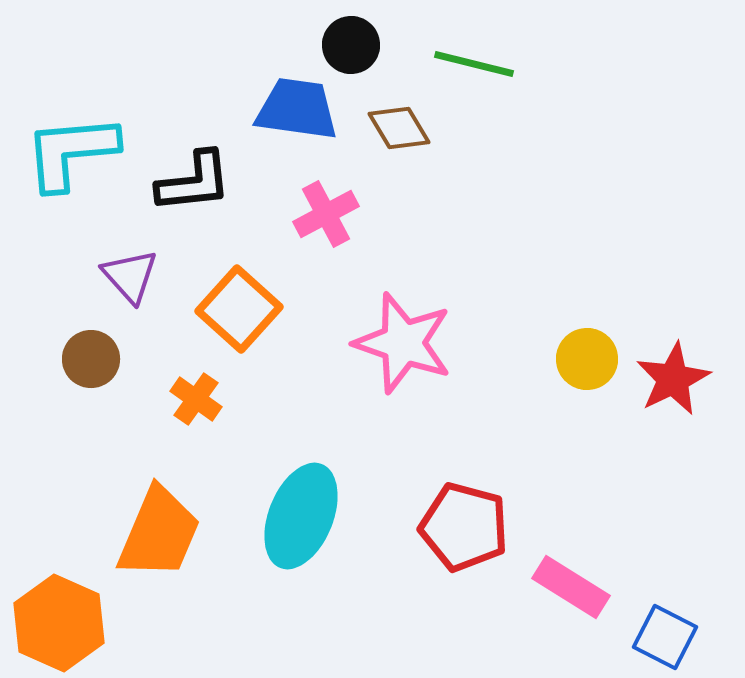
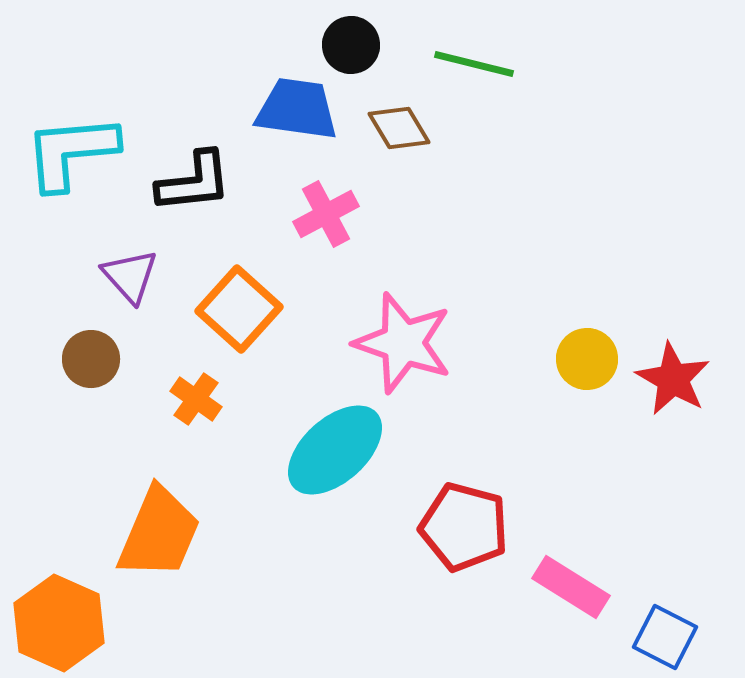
red star: rotated 16 degrees counterclockwise
cyan ellipse: moved 34 px right, 66 px up; rotated 26 degrees clockwise
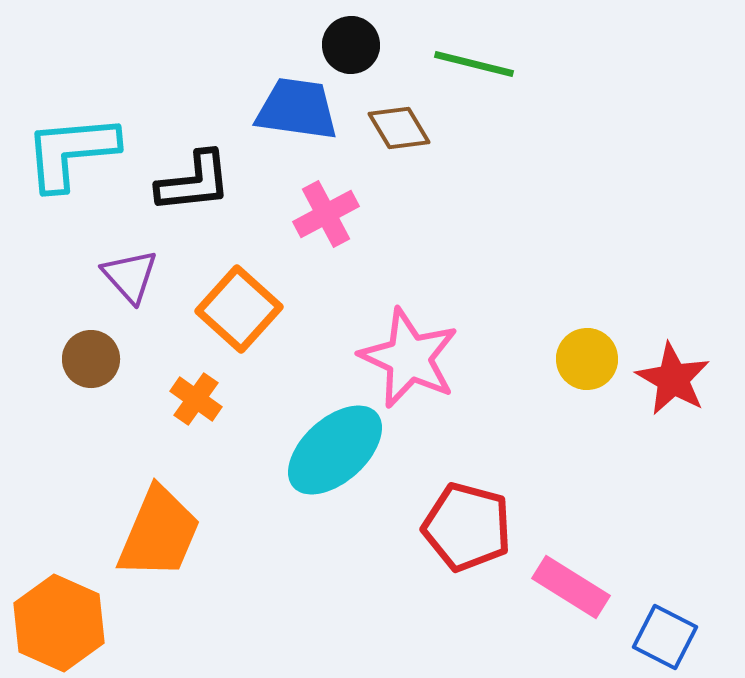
pink star: moved 6 px right, 15 px down; rotated 6 degrees clockwise
red pentagon: moved 3 px right
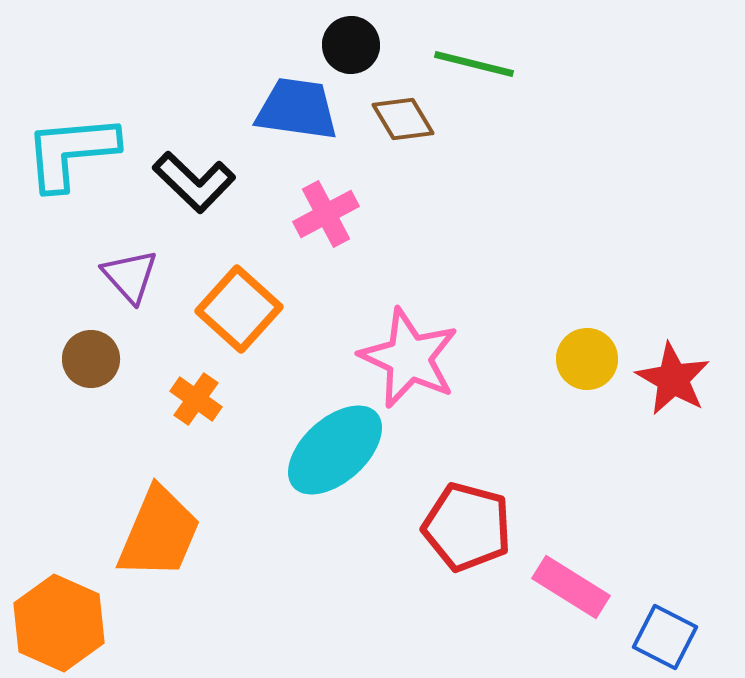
brown diamond: moved 4 px right, 9 px up
black L-shape: rotated 50 degrees clockwise
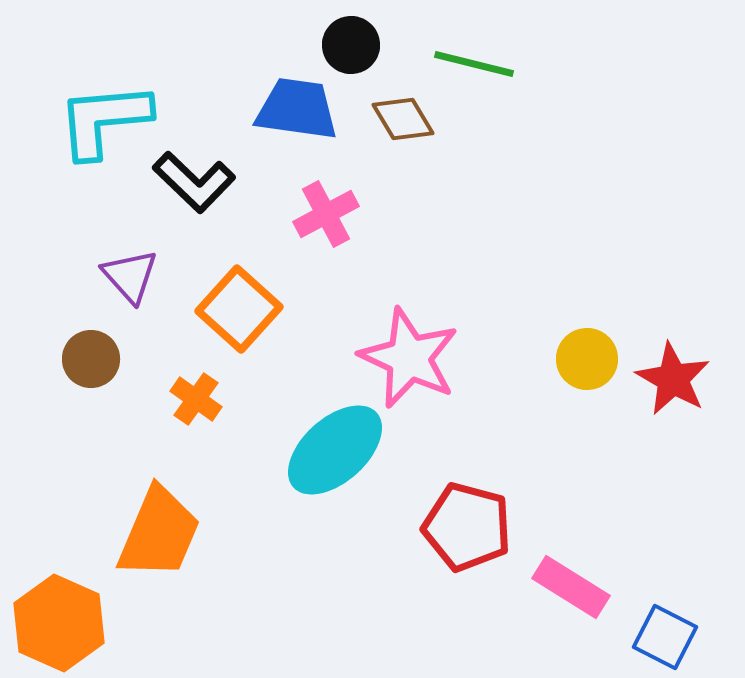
cyan L-shape: moved 33 px right, 32 px up
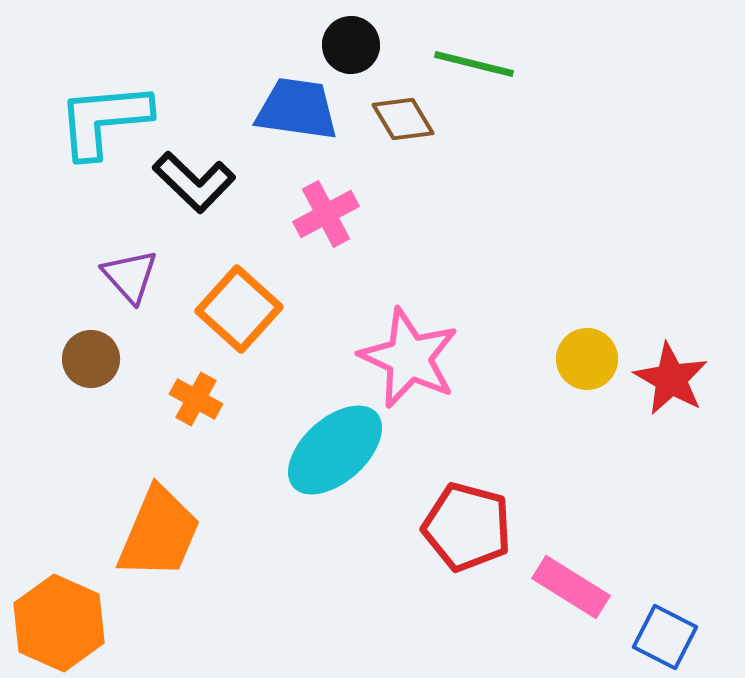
red star: moved 2 px left
orange cross: rotated 6 degrees counterclockwise
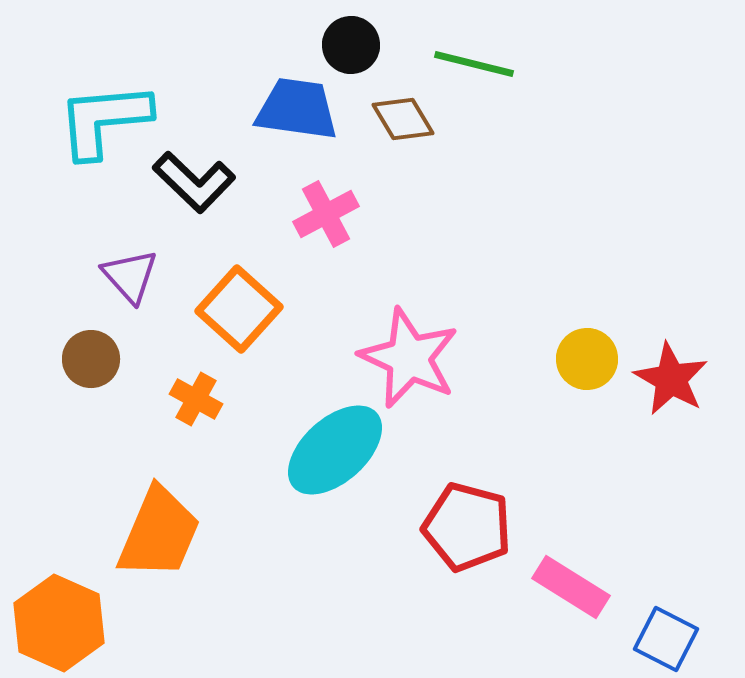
blue square: moved 1 px right, 2 px down
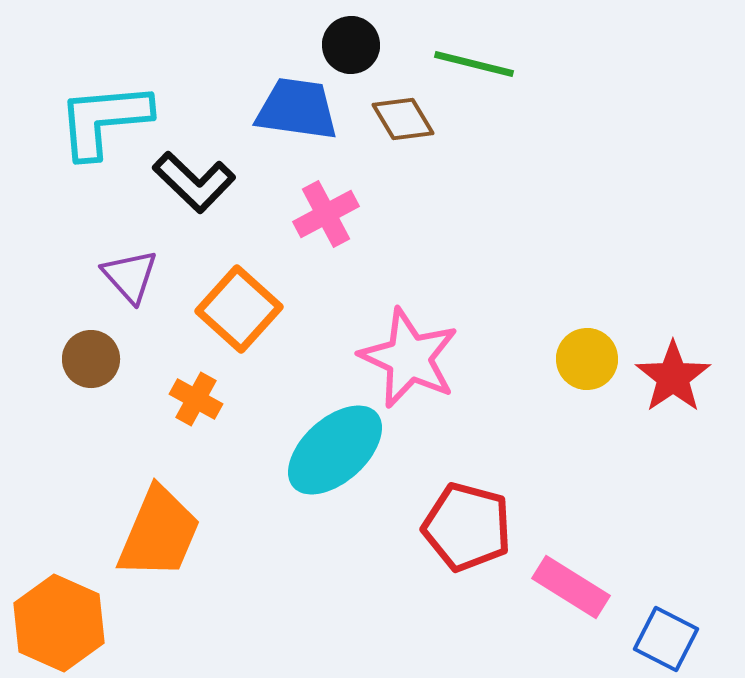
red star: moved 2 px right, 2 px up; rotated 8 degrees clockwise
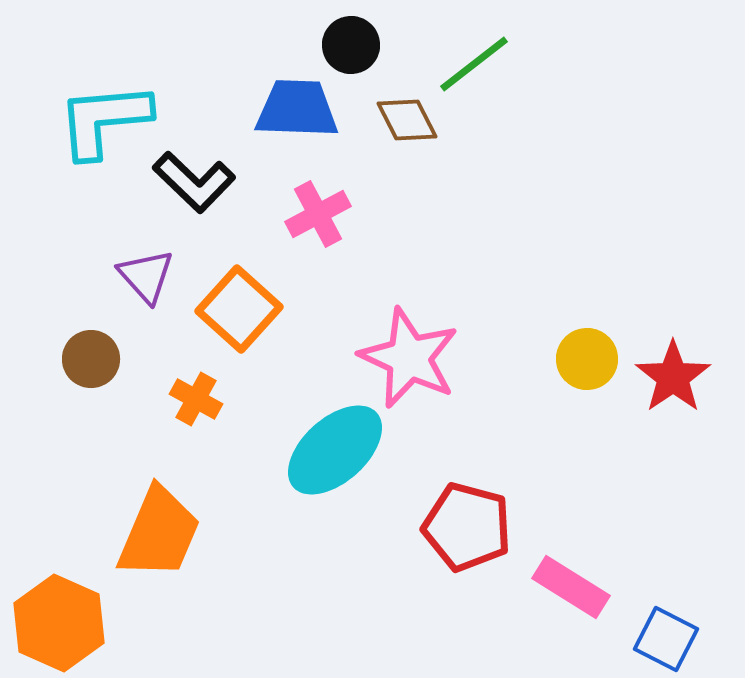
green line: rotated 52 degrees counterclockwise
blue trapezoid: rotated 6 degrees counterclockwise
brown diamond: moved 4 px right, 1 px down; rotated 4 degrees clockwise
pink cross: moved 8 px left
purple triangle: moved 16 px right
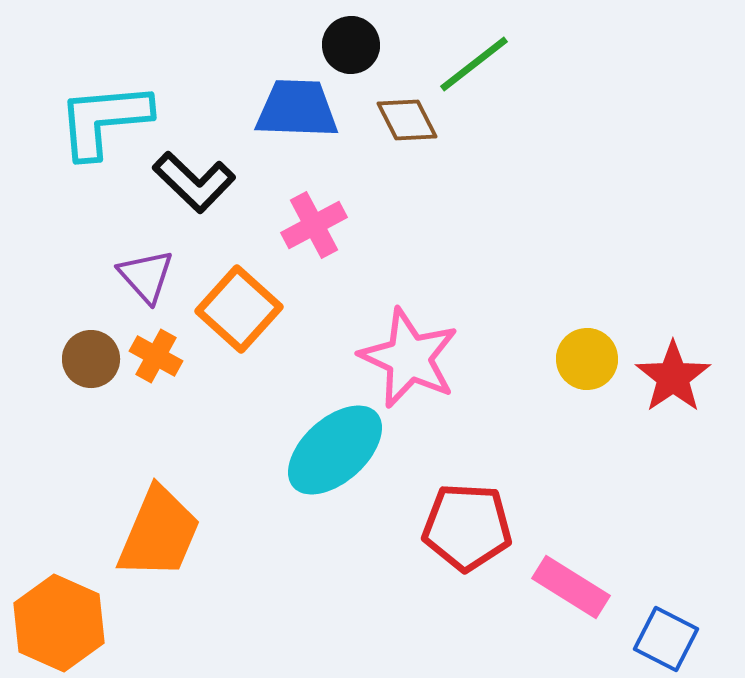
pink cross: moved 4 px left, 11 px down
orange cross: moved 40 px left, 43 px up
red pentagon: rotated 12 degrees counterclockwise
